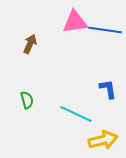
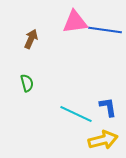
brown arrow: moved 1 px right, 5 px up
blue L-shape: moved 18 px down
green semicircle: moved 17 px up
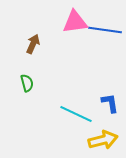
brown arrow: moved 2 px right, 5 px down
blue L-shape: moved 2 px right, 4 px up
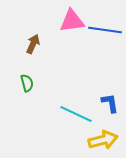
pink triangle: moved 3 px left, 1 px up
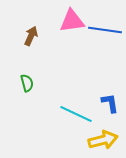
brown arrow: moved 2 px left, 8 px up
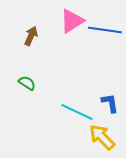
pink triangle: rotated 24 degrees counterclockwise
green semicircle: rotated 42 degrees counterclockwise
cyan line: moved 1 px right, 2 px up
yellow arrow: moved 1 px left, 3 px up; rotated 120 degrees counterclockwise
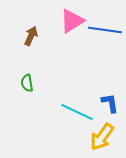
green semicircle: rotated 132 degrees counterclockwise
yellow arrow: rotated 100 degrees counterclockwise
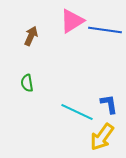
blue L-shape: moved 1 px left, 1 px down
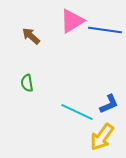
brown arrow: rotated 72 degrees counterclockwise
blue L-shape: rotated 75 degrees clockwise
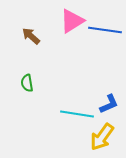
cyan line: moved 2 px down; rotated 16 degrees counterclockwise
